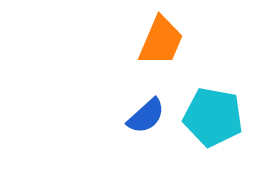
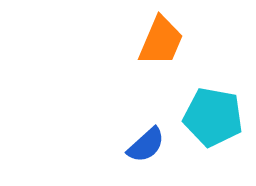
blue semicircle: moved 29 px down
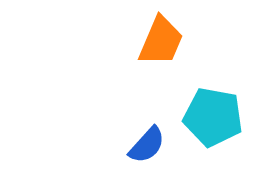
blue semicircle: moved 1 px right; rotated 6 degrees counterclockwise
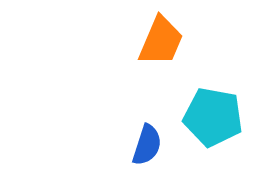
blue semicircle: rotated 24 degrees counterclockwise
